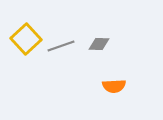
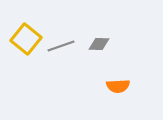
yellow square: rotated 8 degrees counterclockwise
orange semicircle: moved 4 px right
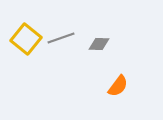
gray line: moved 8 px up
orange semicircle: rotated 50 degrees counterclockwise
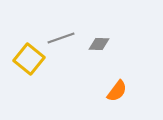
yellow square: moved 3 px right, 20 px down
orange semicircle: moved 1 px left, 5 px down
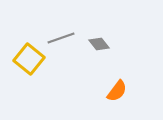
gray diamond: rotated 50 degrees clockwise
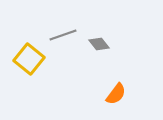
gray line: moved 2 px right, 3 px up
orange semicircle: moved 1 px left, 3 px down
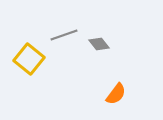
gray line: moved 1 px right
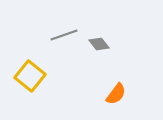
yellow square: moved 1 px right, 17 px down
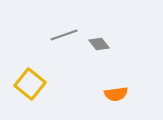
yellow square: moved 8 px down
orange semicircle: rotated 45 degrees clockwise
